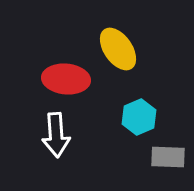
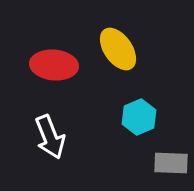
red ellipse: moved 12 px left, 14 px up
white arrow: moved 6 px left, 2 px down; rotated 18 degrees counterclockwise
gray rectangle: moved 3 px right, 6 px down
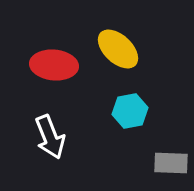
yellow ellipse: rotated 12 degrees counterclockwise
cyan hexagon: moved 9 px left, 6 px up; rotated 12 degrees clockwise
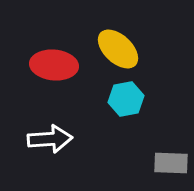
cyan hexagon: moved 4 px left, 12 px up
white arrow: moved 2 px down; rotated 72 degrees counterclockwise
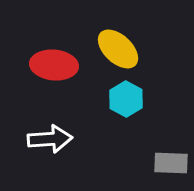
cyan hexagon: rotated 20 degrees counterclockwise
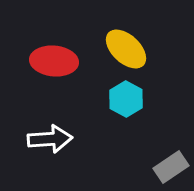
yellow ellipse: moved 8 px right
red ellipse: moved 4 px up
gray rectangle: moved 4 px down; rotated 36 degrees counterclockwise
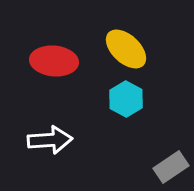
white arrow: moved 1 px down
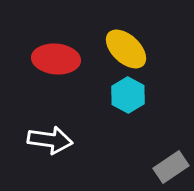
red ellipse: moved 2 px right, 2 px up
cyan hexagon: moved 2 px right, 4 px up
white arrow: rotated 12 degrees clockwise
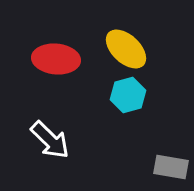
cyan hexagon: rotated 16 degrees clockwise
white arrow: rotated 36 degrees clockwise
gray rectangle: rotated 44 degrees clockwise
